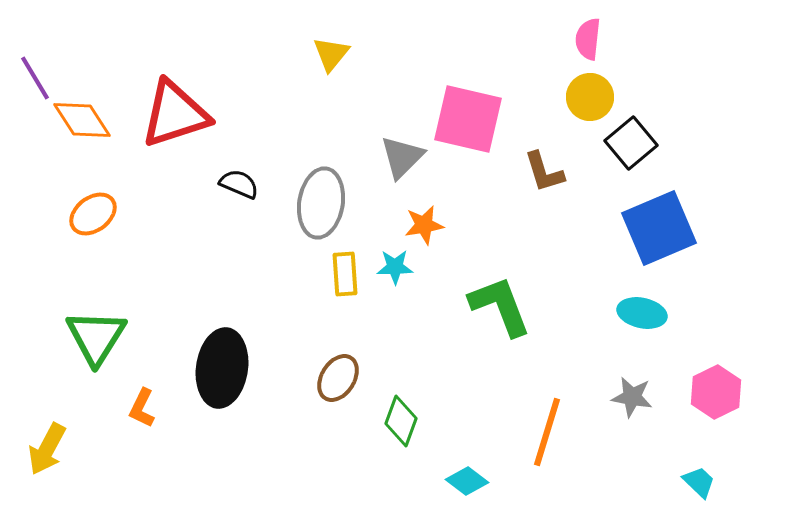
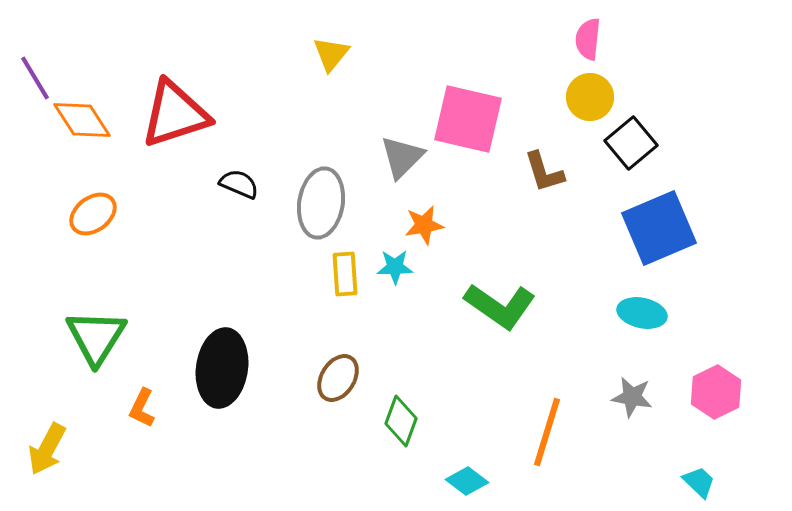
green L-shape: rotated 146 degrees clockwise
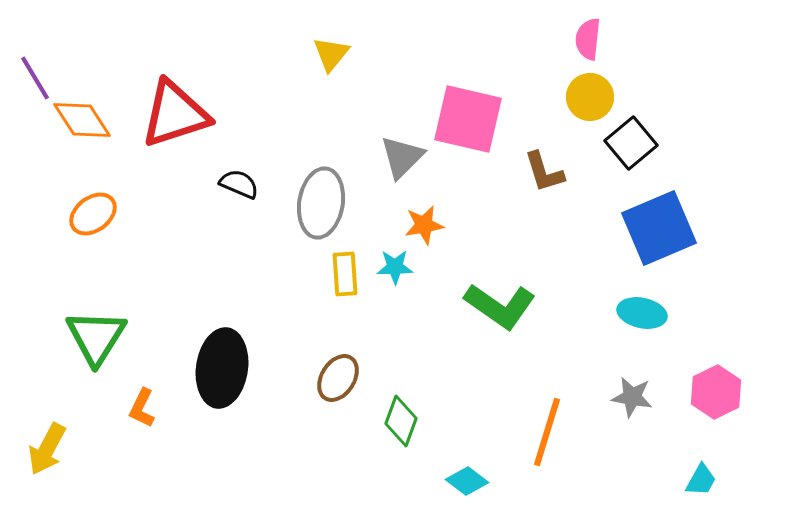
cyan trapezoid: moved 2 px right, 2 px up; rotated 75 degrees clockwise
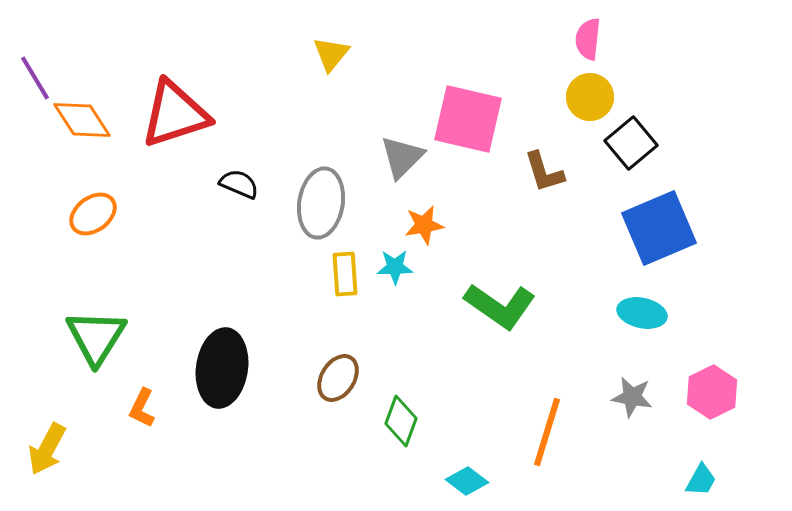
pink hexagon: moved 4 px left
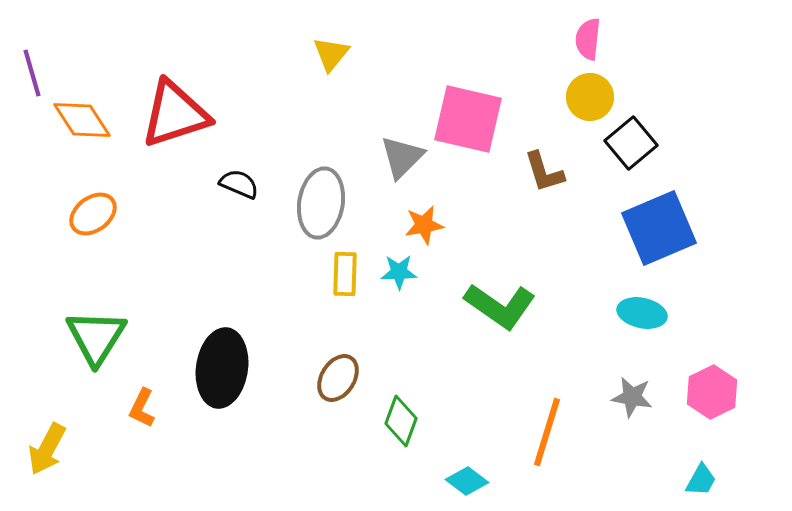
purple line: moved 3 px left, 5 px up; rotated 15 degrees clockwise
cyan star: moved 4 px right, 5 px down
yellow rectangle: rotated 6 degrees clockwise
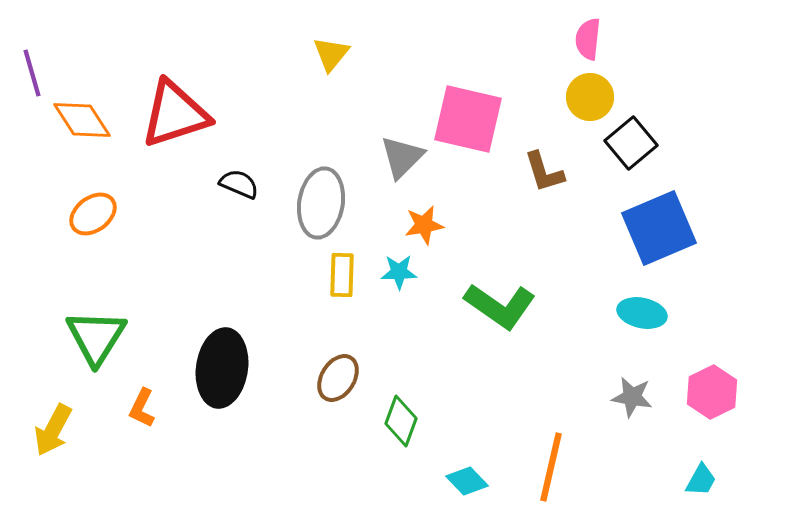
yellow rectangle: moved 3 px left, 1 px down
orange line: moved 4 px right, 35 px down; rotated 4 degrees counterclockwise
yellow arrow: moved 6 px right, 19 px up
cyan diamond: rotated 9 degrees clockwise
